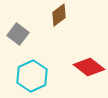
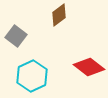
gray square: moved 2 px left, 2 px down
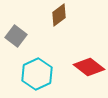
cyan hexagon: moved 5 px right, 2 px up
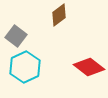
cyan hexagon: moved 12 px left, 7 px up
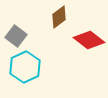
brown diamond: moved 2 px down
red diamond: moved 27 px up
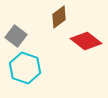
red diamond: moved 3 px left, 1 px down
cyan hexagon: moved 1 px down; rotated 16 degrees counterclockwise
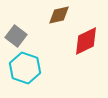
brown diamond: moved 2 px up; rotated 25 degrees clockwise
red diamond: rotated 64 degrees counterclockwise
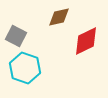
brown diamond: moved 2 px down
gray square: rotated 10 degrees counterclockwise
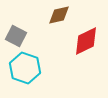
brown diamond: moved 2 px up
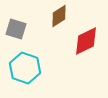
brown diamond: moved 1 px down; rotated 20 degrees counterclockwise
gray square: moved 7 px up; rotated 10 degrees counterclockwise
